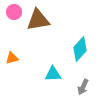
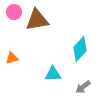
brown triangle: moved 1 px left
gray arrow: rotated 28 degrees clockwise
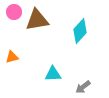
cyan diamond: moved 18 px up
orange triangle: moved 1 px up
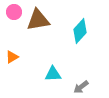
brown triangle: moved 1 px right
orange triangle: rotated 16 degrees counterclockwise
gray arrow: moved 2 px left
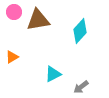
cyan triangle: rotated 24 degrees counterclockwise
